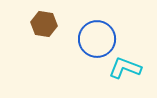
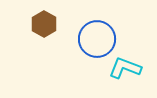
brown hexagon: rotated 20 degrees clockwise
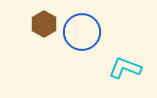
blue circle: moved 15 px left, 7 px up
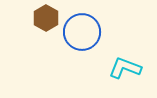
brown hexagon: moved 2 px right, 6 px up
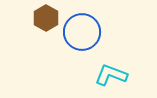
cyan L-shape: moved 14 px left, 7 px down
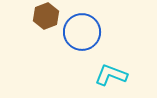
brown hexagon: moved 2 px up; rotated 10 degrees clockwise
